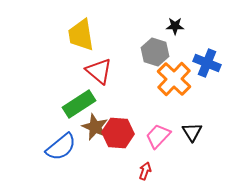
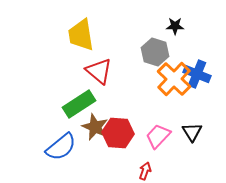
blue cross: moved 10 px left, 11 px down
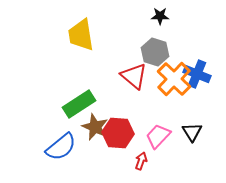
black star: moved 15 px left, 10 px up
red triangle: moved 35 px right, 5 px down
red arrow: moved 4 px left, 10 px up
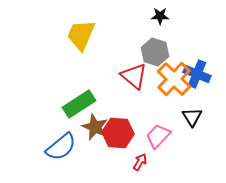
yellow trapezoid: rotated 32 degrees clockwise
black triangle: moved 15 px up
red arrow: moved 1 px left, 1 px down; rotated 12 degrees clockwise
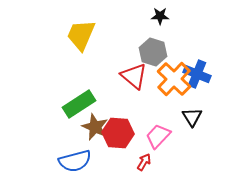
gray hexagon: moved 2 px left
blue semicircle: moved 14 px right, 14 px down; rotated 24 degrees clockwise
red arrow: moved 4 px right
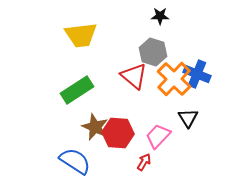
yellow trapezoid: rotated 120 degrees counterclockwise
green rectangle: moved 2 px left, 14 px up
black triangle: moved 4 px left, 1 px down
blue semicircle: rotated 132 degrees counterclockwise
